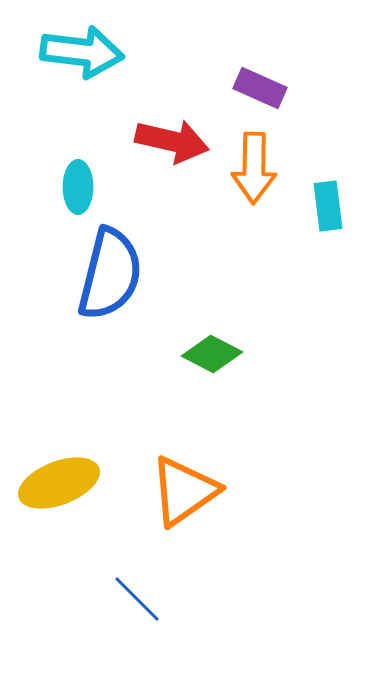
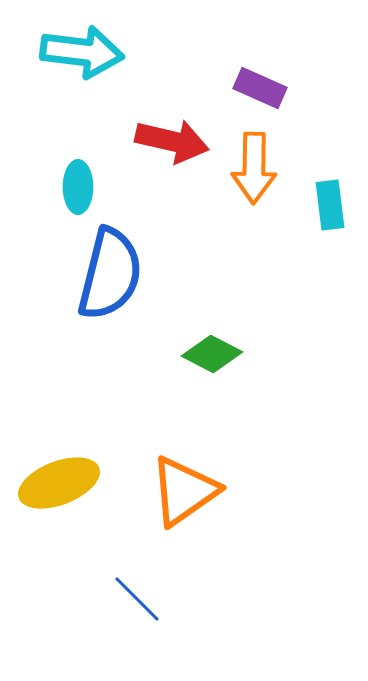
cyan rectangle: moved 2 px right, 1 px up
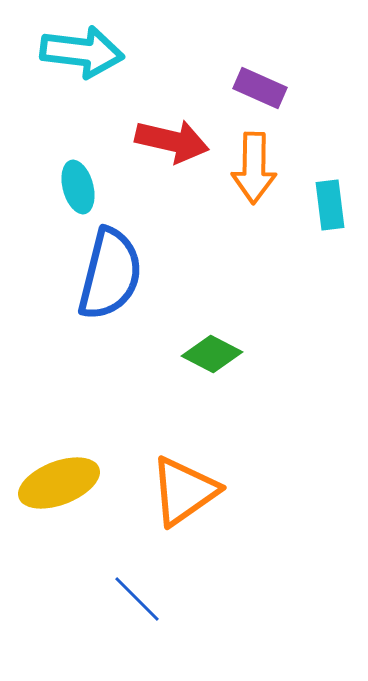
cyan ellipse: rotated 15 degrees counterclockwise
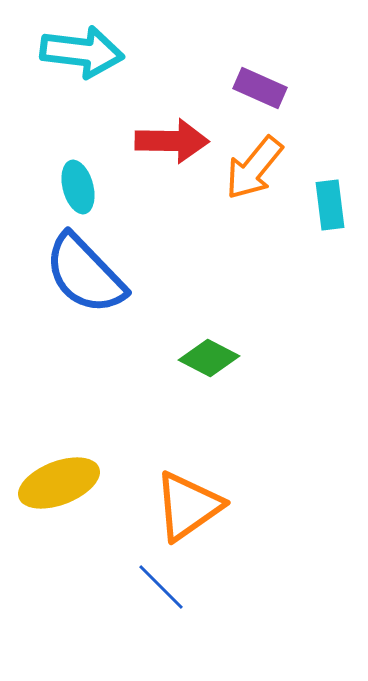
red arrow: rotated 12 degrees counterclockwise
orange arrow: rotated 38 degrees clockwise
blue semicircle: moved 25 px left; rotated 122 degrees clockwise
green diamond: moved 3 px left, 4 px down
orange triangle: moved 4 px right, 15 px down
blue line: moved 24 px right, 12 px up
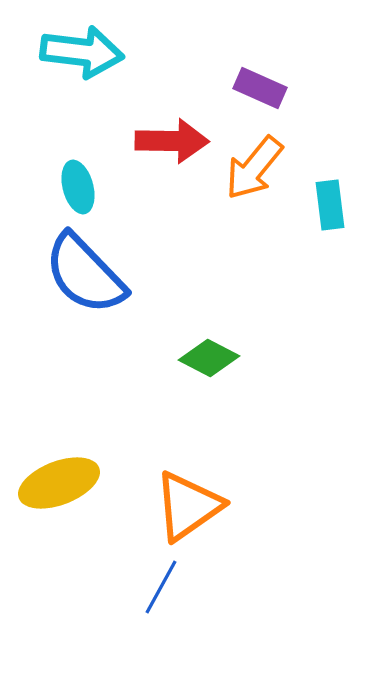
blue line: rotated 74 degrees clockwise
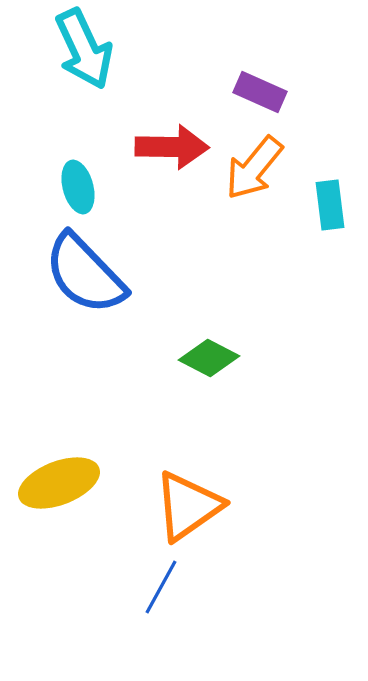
cyan arrow: moved 2 px right, 3 px up; rotated 58 degrees clockwise
purple rectangle: moved 4 px down
red arrow: moved 6 px down
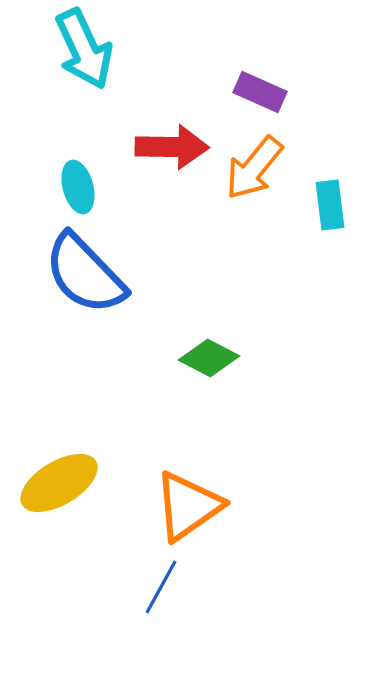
yellow ellipse: rotated 10 degrees counterclockwise
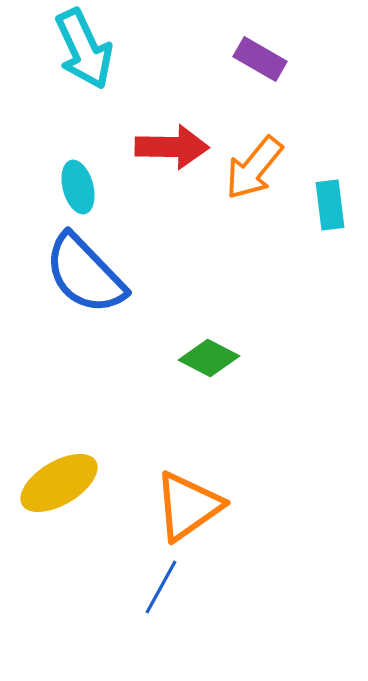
purple rectangle: moved 33 px up; rotated 6 degrees clockwise
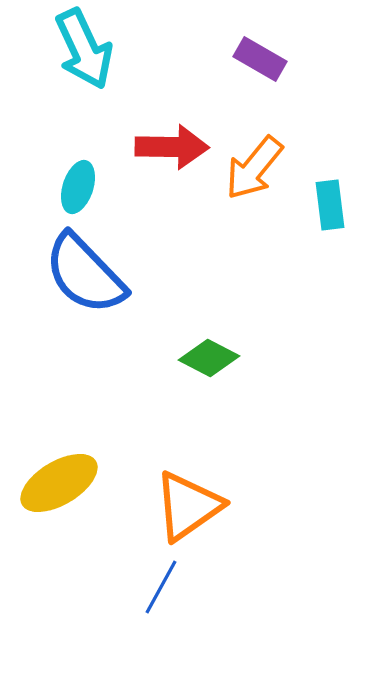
cyan ellipse: rotated 33 degrees clockwise
